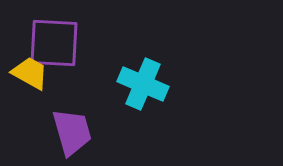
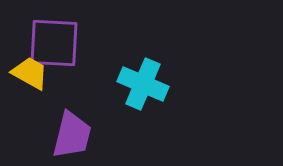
purple trapezoid: moved 3 px down; rotated 30 degrees clockwise
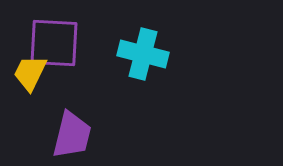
yellow trapezoid: rotated 93 degrees counterclockwise
cyan cross: moved 30 px up; rotated 9 degrees counterclockwise
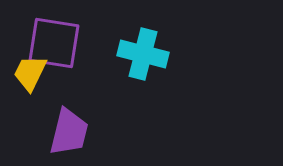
purple square: rotated 6 degrees clockwise
purple trapezoid: moved 3 px left, 3 px up
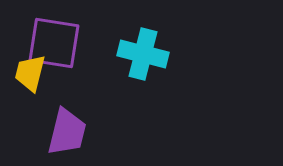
yellow trapezoid: rotated 12 degrees counterclockwise
purple trapezoid: moved 2 px left
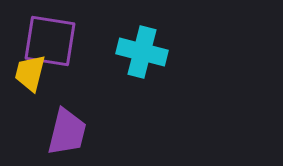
purple square: moved 4 px left, 2 px up
cyan cross: moved 1 px left, 2 px up
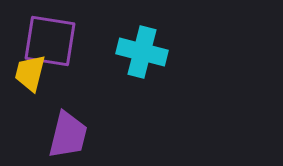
purple trapezoid: moved 1 px right, 3 px down
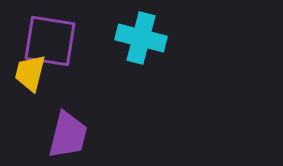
cyan cross: moved 1 px left, 14 px up
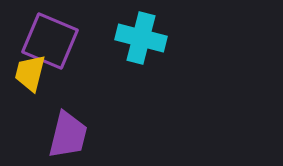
purple square: rotated 14 degrees clockwise
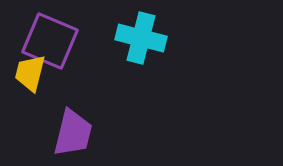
purple trapezoid: moved 5 px right, 2 px up
